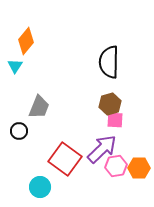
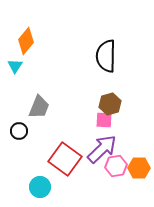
black semicircle: moved 3 px left, 6 px up
pink square: moved 11 px left
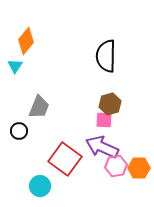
purple arrow: moved 2 px up; rotated 112 degrees counterclockwise
cyan circle: moved 1 px up
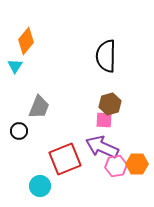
red square: rotated 32 degrees clockwise
orange hexagon: moved 2 px left, 4 px up
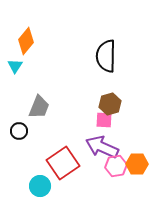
red square: moved 2 px left, 4 px down; rotated 12 degrees counterclockwise
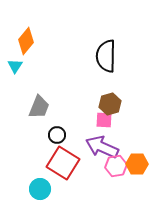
black circle: moved 38 px right, 4 px down
red square: rotated 24 degrees counterclockwise
cyan circle: moved 3 px down
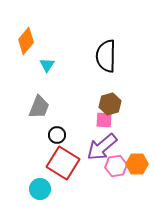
cyan triangle: moved 32 px right, 1 px up
purple arrow: rotated 64 degrees counterclockwise
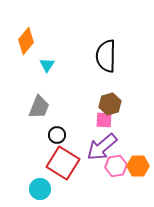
orange hexagon: moved 1 px right, 2 px down
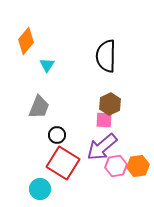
brown hexagon: rotated 10 degrees counterclockwise
orange hexagon: rotated 10 degrees counterclockwise
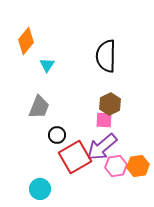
red square: moved 12 px right, 6 px up; rotated 28 degrees clockwise
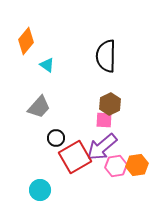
cyan triangle: rotated 28 degrees counterclockwise
gray trapezoid: rotated 20 degrees clockwise
black circle: moved 1 px left, 3 px down
orange hexagon: moved 1 px left, 1 px up
cyan circle: moved 1 px down
